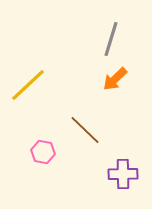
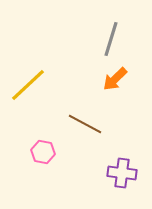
brown line: moved 6 px up; rotated 16 degrees counterclockwise
purple cross: moved 1 px left, 1 px up; rotated 8 degrees clockwise
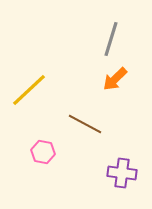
yellow line: moved 1 px right, 5 px down
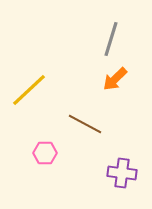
pink hexagon: moved 2 px right, 1 px down; rotated 10 degrees counterclockwise
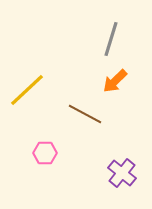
orange arrow: moved 2 px down
yellow line: moved 2 px left
brown line: moved 10 px up
purple cross: rotated 32 degrees clockwise
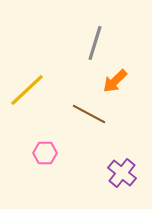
gray line: moved 16 px left, 4 px down
brown line: moved 4 px right
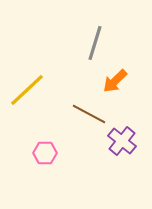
purple cross: moved 32 px up
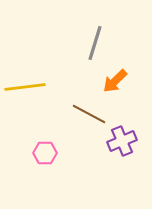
yellow line: moved 2 px left, 3 px up; rotated 36 degrees clockwise
purple cross: rotated 28 degrees clockwise
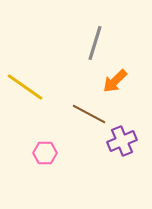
yellow line: rotated 42 degrees clockwise
